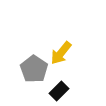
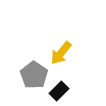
gray pentagon: moved 6 px down
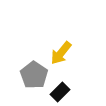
black rectangle: moved 1 px right, 1 px down
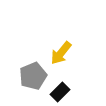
gray pentagon: moved 1 px left, 1 px down; rotated 16 degrees clockwise
